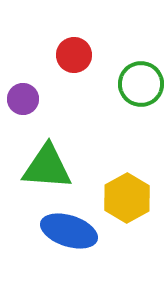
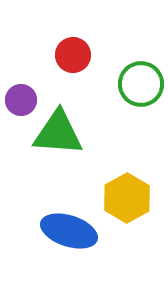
red circle: moved 1 px left
purple circle: moved 2 px left, 1 px down
green triangle: moved 11 px right, 34 px up
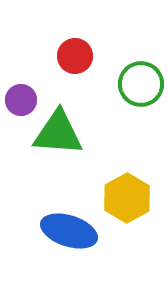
red circle: moved 2 px right, 1 px down
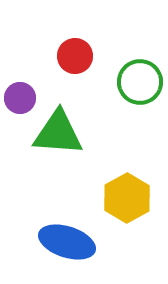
green circle: moved 1 px left, 2 px up
purple circle: moved 1 px left, 2 px up
blue ellipse: moved 2 px left, 11 px down
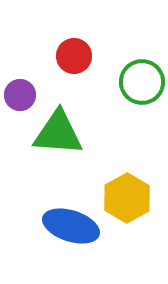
red circle: moved 1 px left
green circle: moved 2 px right
purple circle: moved 3 px up
blue ellipse: moved 4 px right, 16 px up
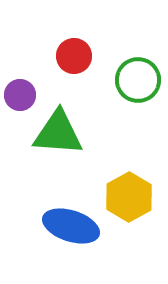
green circle: moved 4 px left, 2 px up
yellow hexagon: moved 2 px right, 1 px up
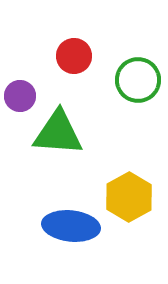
purple circle: moved 1 px down
blue ellipse: rotated 12 degrees counterclockwise
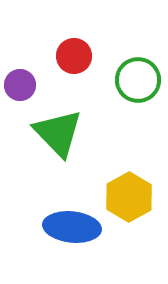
purple circle: moved 11 px up
green triangle: rotated 42 degrees clockwise
blue ellipse: moved 1 px right, 1 px down
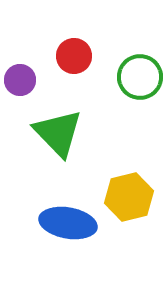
green circle: moved 2 px right, 3 px up
purple circle: moved 5 px up
yellow hexagon: rotated 15 degrees clockwise
blue ellipse: moved 4 px left, 4 px up; rotated 4 degrees clockwise
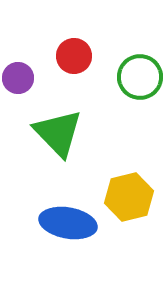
purple circle: moved 2 px left, 2 px up
